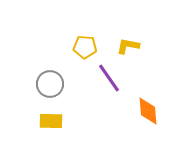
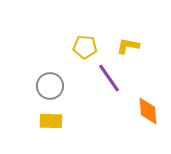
gray circle: moved 2 px down
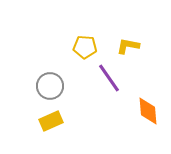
yellow rectangle: rotated 25 degrees counterclockwise
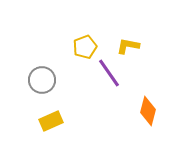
yellow pentagon: rotated 25 degrees counterclockwise
purple line: moved 5 px up
gray circle: moved 8 px left, 6 px up
orange diamond: rotated 20 degrees clockwise
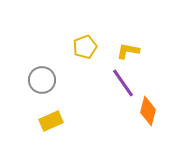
yellow L-shape: moved 5 px down
purple line: moved 14 px right, 10 px down
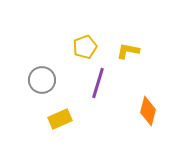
purple line: moved 25 px left; rotated 52 degrees clockwise
yellow rectangle: moved 9 px right, 2 px up
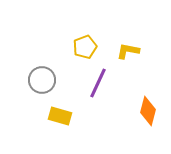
purple line: rotated 8 degrees clockwise
yellow rectangle: moved 3 px up; rotated 40 degrees clockwise
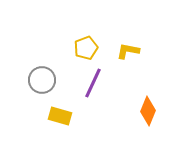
yellow pentagon: moved 1 px right, 1 px down
purple line: moved 5 px left
orange diamond: rotated 8 degrees clockwise
